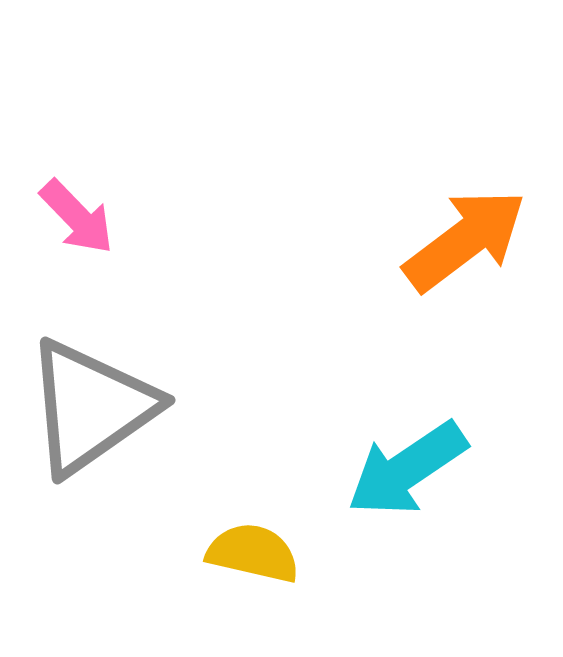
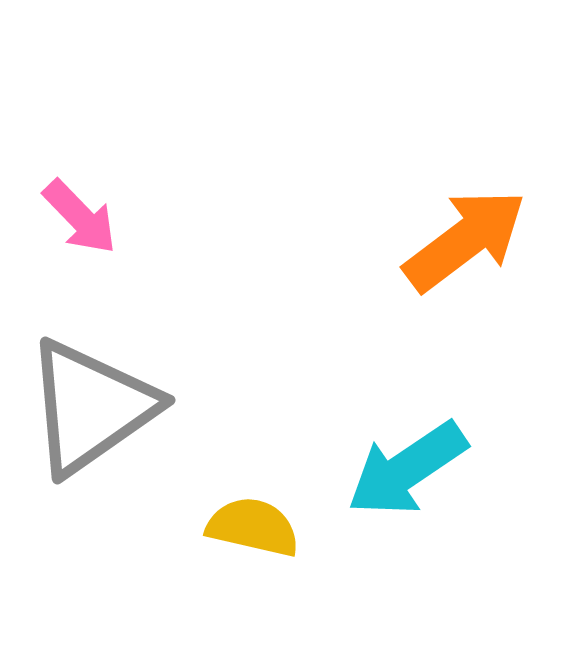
pink arrow: moved 3 px right
yellow semicircle: moved 26 px up
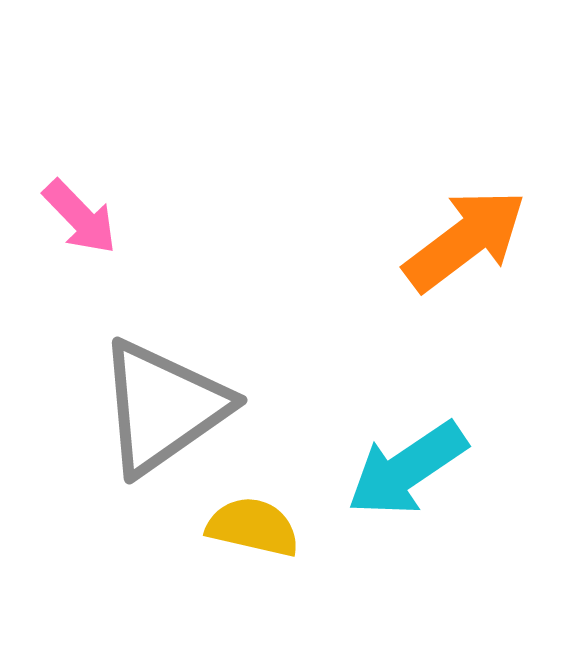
gray triangle: moved 72 px right
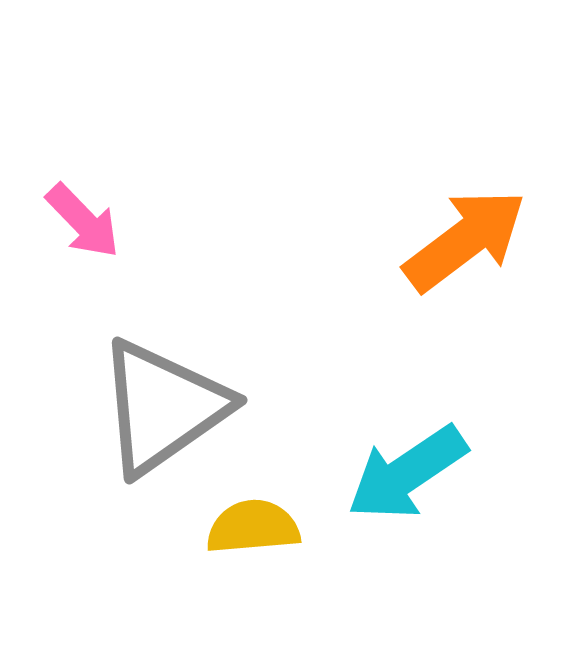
pink arrow: moved 3 px right, 4 px down
cyan arrow: moved 4 px down
yellow semicircle: rotated 18 degrees counterclockwise
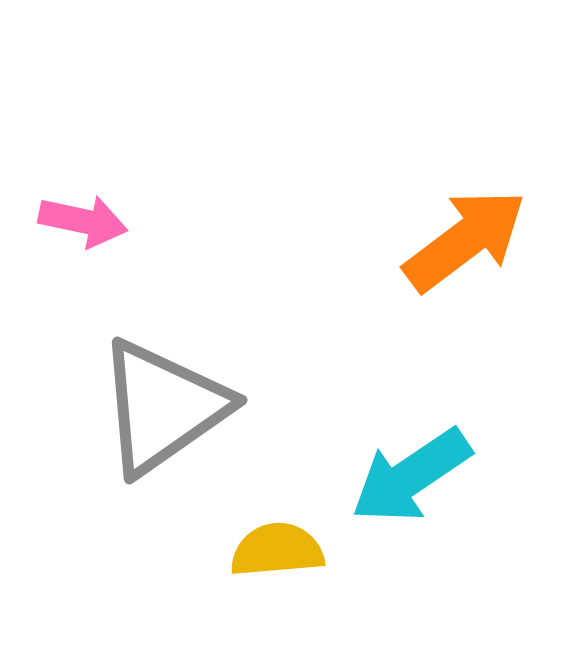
pink arrow: rotated 34 degrees counterclockwise
cyan arrow: moved 4 px right, 3 px down
yellow semicircle: moved 24 px right, 23 px down
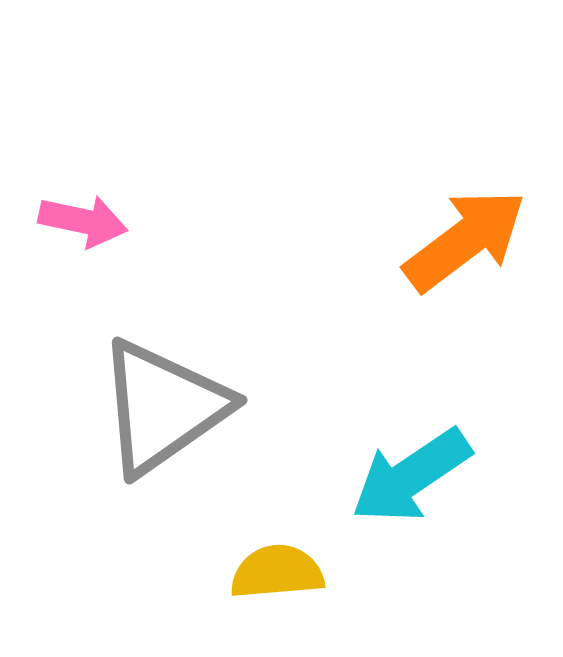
yellow semicircle: moved 22 px down
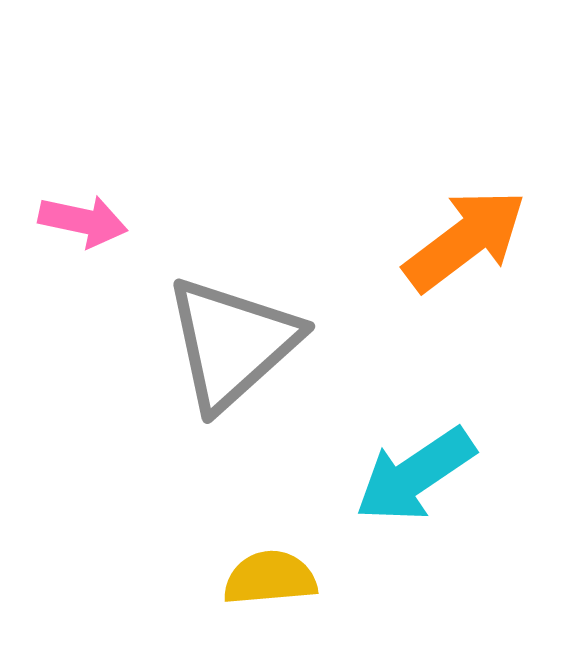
gray triangle: moved 69 px right, 64 px up; rotated 7 degrees counterclockwise
cyan arrow: moved 4 px right, 1 px up
yellow semicircle: moved 7 px left, 6 px down
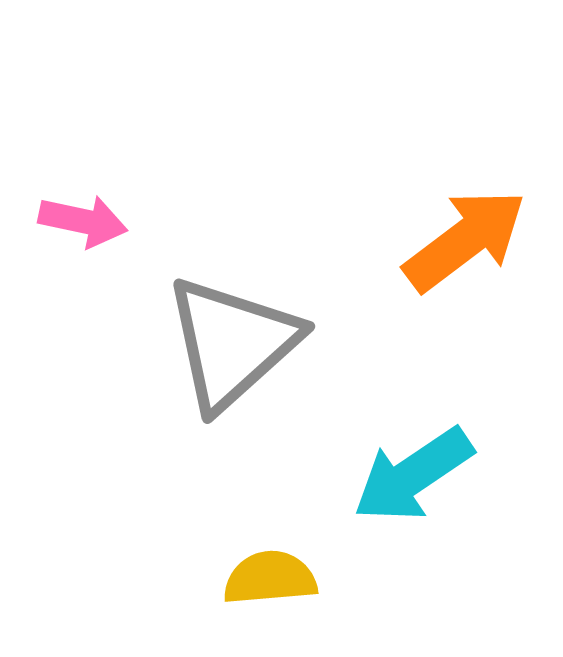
cyan arrow: moved 2 px left
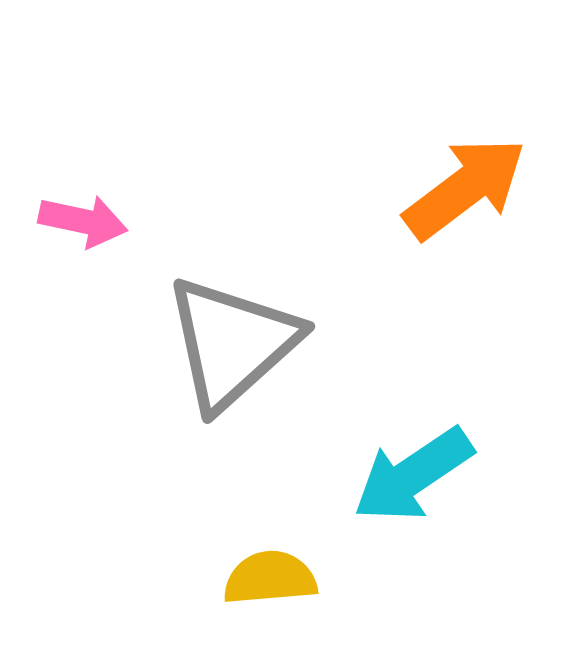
orange arrow: moved 52 px up
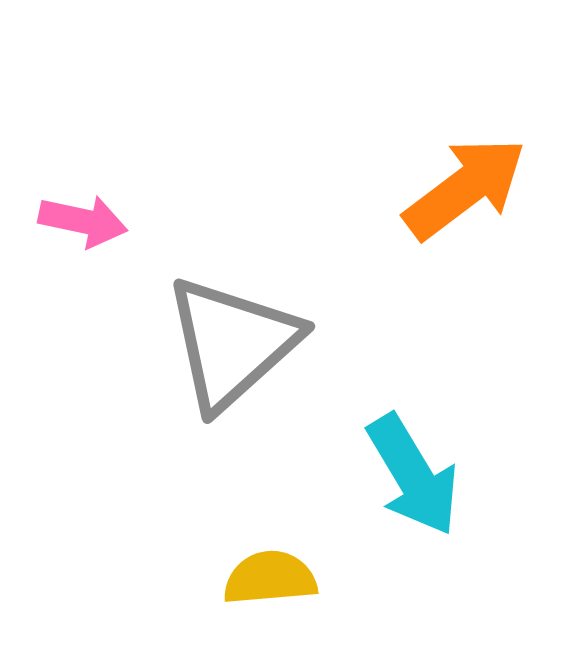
cyan arrow: rotated 87 degrees counterclockwise
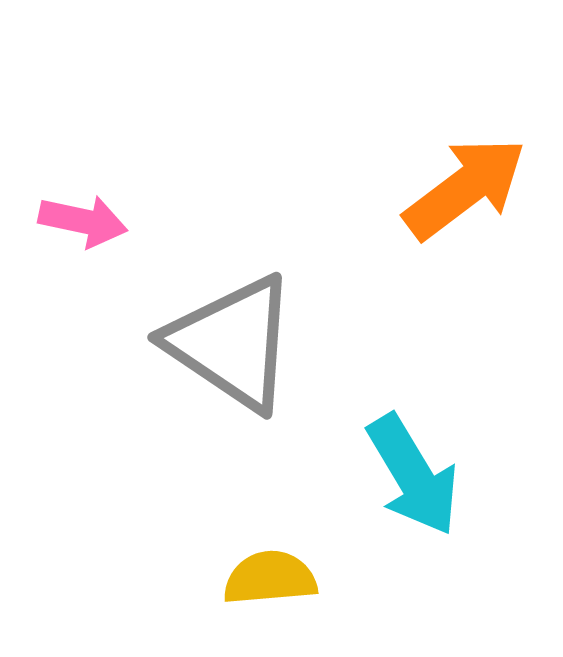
gray triangle: rotated 44 degrees counterclockwise
